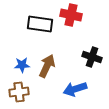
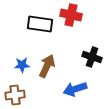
brown cross: moved 4 px left, 3 px down
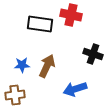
black cross: moved 1 px right, 3 px up
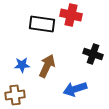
black rectangle: moved 2 px right
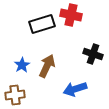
black rectangle: rotated 25 degrees counterclockwise
blue star: rotated 28 degrees counterclockwise
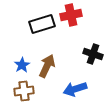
red cross: rotated 25 degrees counterclockwise
brown cross: moved 9 px right, 4 px up
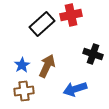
black rectangle: rotated 25 degrees counterclockwise
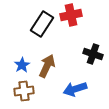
black rectangle: rotated 15 degrees counterclockwise
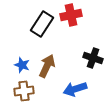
black cross: moved 4 px down
blue star: rotated 21 degrees counterclockwise
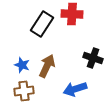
red cross: moved 1 px right, 1 px up; rotated 15 degrees clockwise
